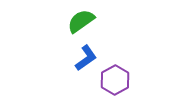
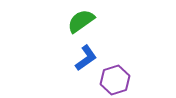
purple hexagon: rotated 12 degrees clockwise
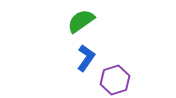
blue L-shape: rotated 20 degrees counterclockwise
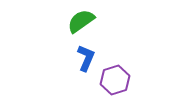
blue L-shape: rotated 12 degrees counterclockwise
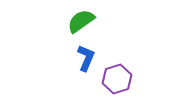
purple hexagon: moved 2 px right, 1 px up
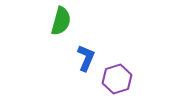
green semicircle: moved 20 px left; rotated 140 degrees clockwise
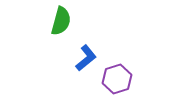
blue L-shape: rotated 28 degrees clockwise
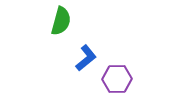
purple hexagon: rotated 16 degrees clockwise
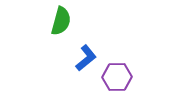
purple hexagon: moved 2 px up
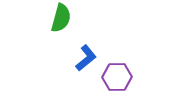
green semicircle: moved 3 px up
